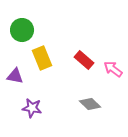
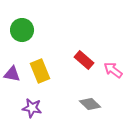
yellow rectangle: moved 2 px left, 13 px down
pink arrow: moved 1 px down
purple triangle: moved 3 px left, 2 px up
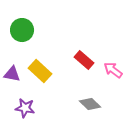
yellow rectangle: rotated 25 degrees counterclockwise
purple star: moved 7 px left
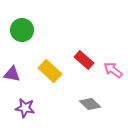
yellow rectangle: moved 10 px right
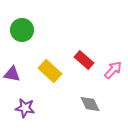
pink arrow: rotated 96 degrees clockwise
gray diamond: rotated 20 degrees clockwise
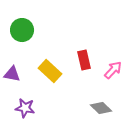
red rectangle: rotated 36 degrees clockwise
gray diamond: moved 11 px right, 4 px down; rotated 20 degrees counterclockwise
